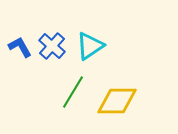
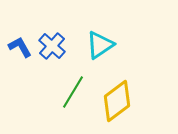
cyan triangle: moved 10 px right, 1 px up
yellow diamond: rotated 36 degrees counterclockwise
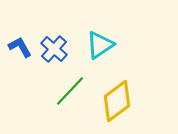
blue cross: moved 2 px right, 3 px down
green line: moved 3 px left, 1 px up; rotated 12 degrees clockwise
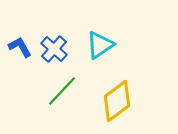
green line: moved 8 px left
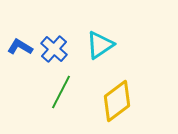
blue L-shape: rotated 30 degrees counterclockwise
green line: moved 1 px left, 1 px down; rotated 16 degrees counterclockwise
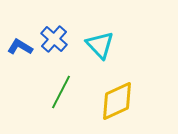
cyan triangle: rotated 40 degrees counterclockwise
blue cross: moved 10 px up
yellow diamond: rotated 12 degrees clockwise
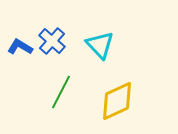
blue cross: moved 2 px left, 2 px down
